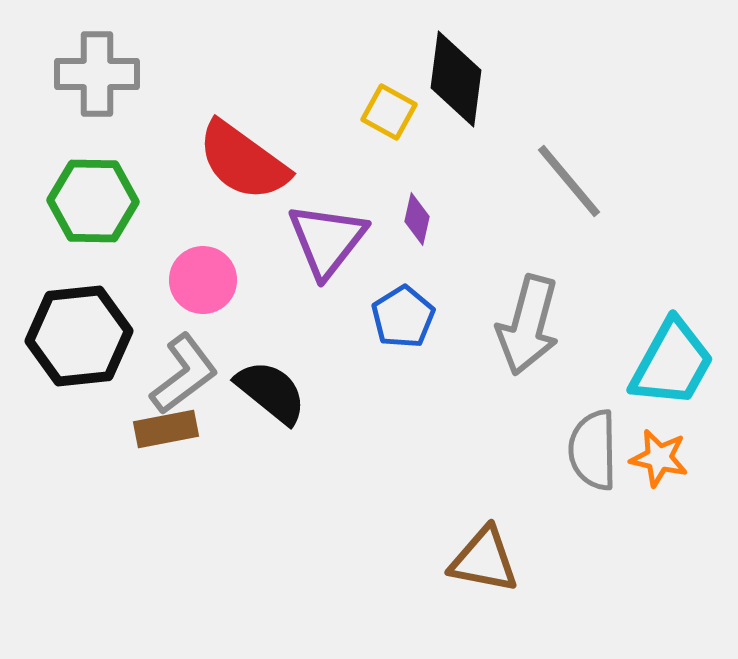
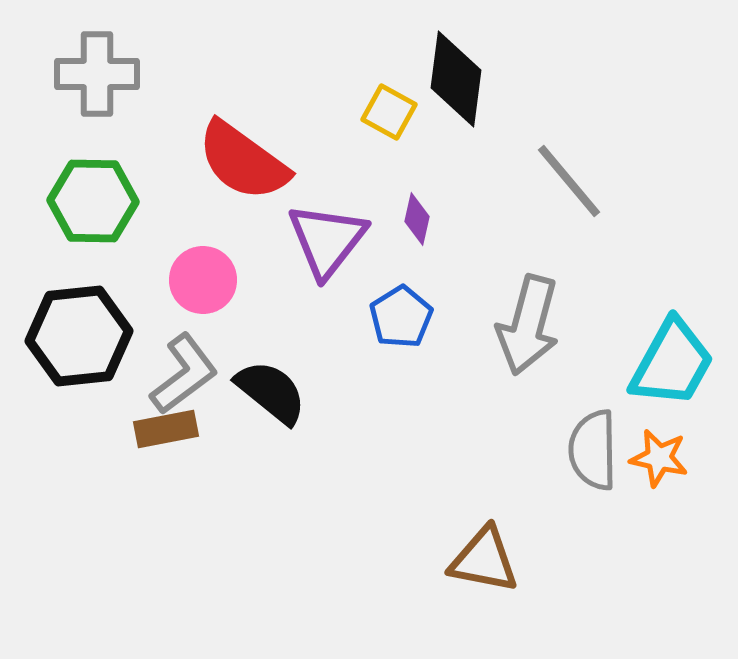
blue pentagon: moved 2 px left
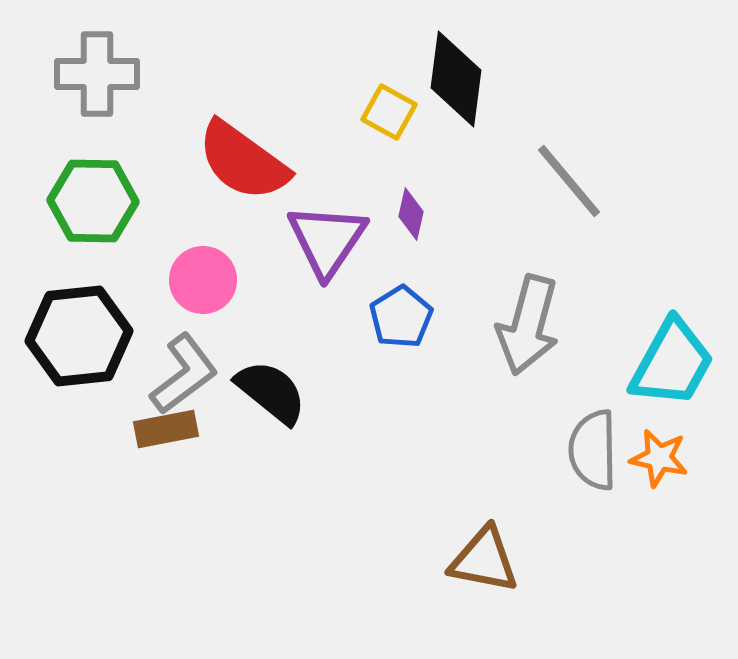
purple diamond: moved 6 px left, 5 px up
purple triangle: rotated 4 degrees counterclockwise
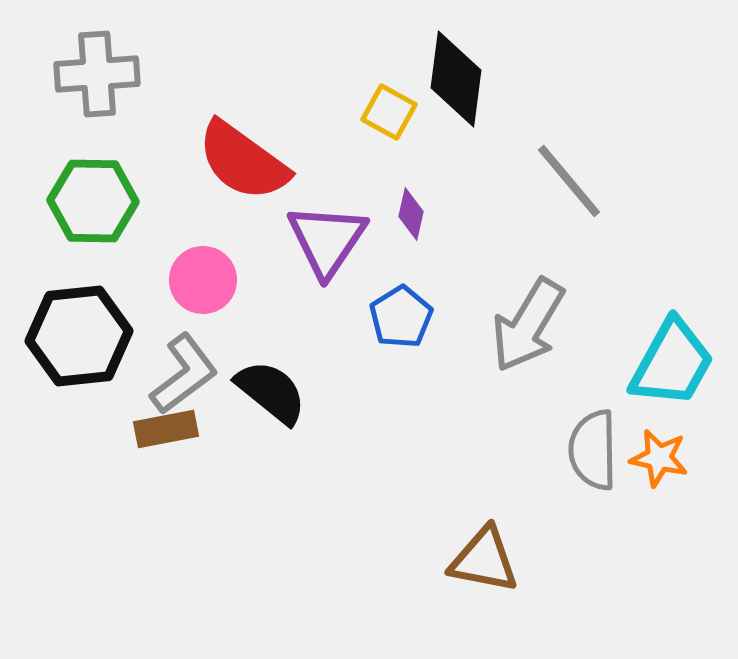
gray cross: rotated 4 degrees counterclockwise
gray arrow: rotated 16 degrees clockwise
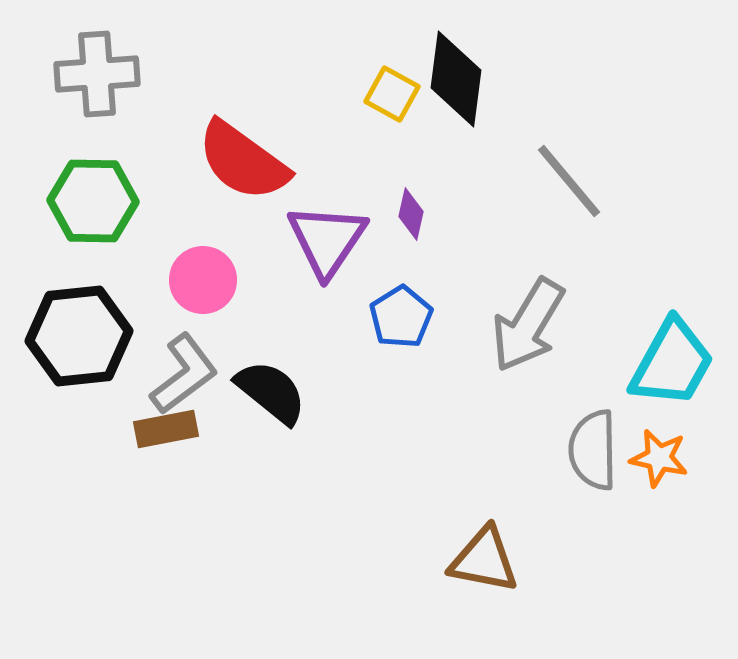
yellow square: moved 3 px right, 18 px up
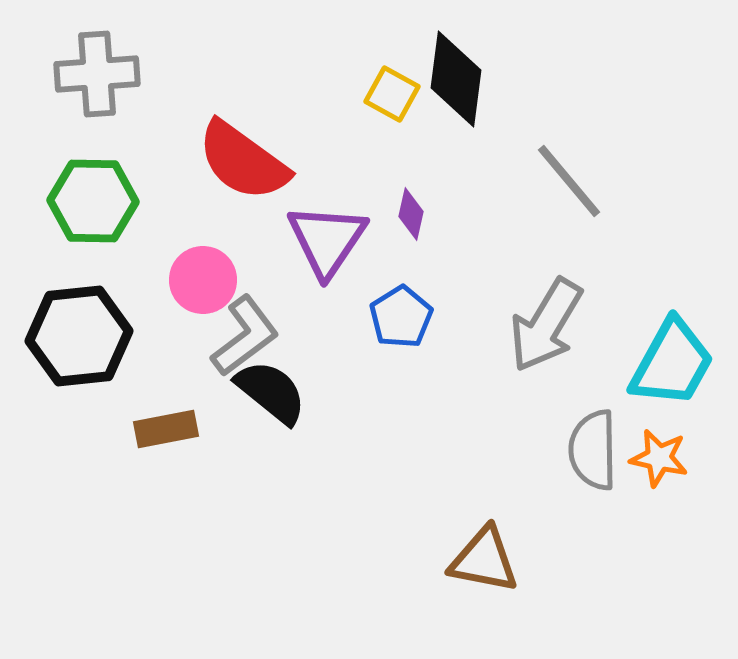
gray arrow: moved 18 px right
gray L-shape: moved 61 px right, 38 px up
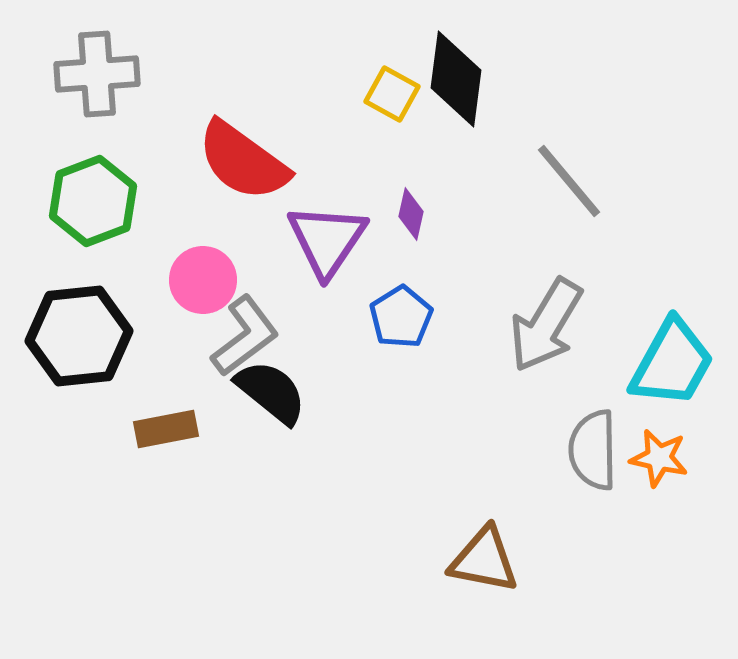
green hexagon: rotated 22 degrees counterclockwise
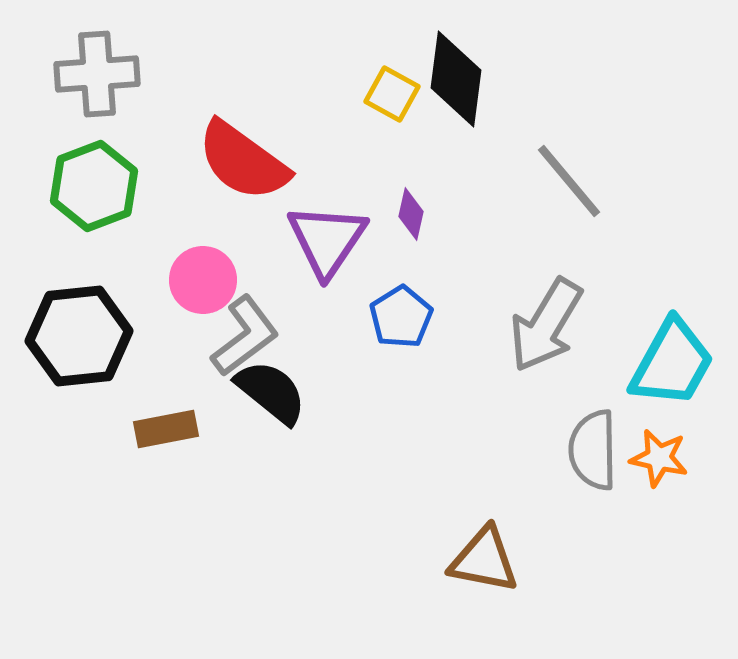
green hexagon: moved 1 px right, 15 px up
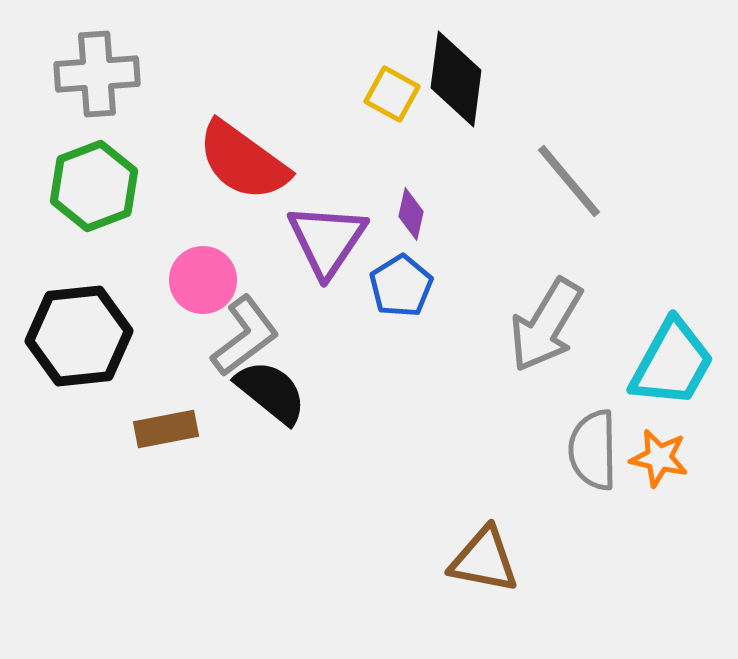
blue pentagon: moved 31 px up
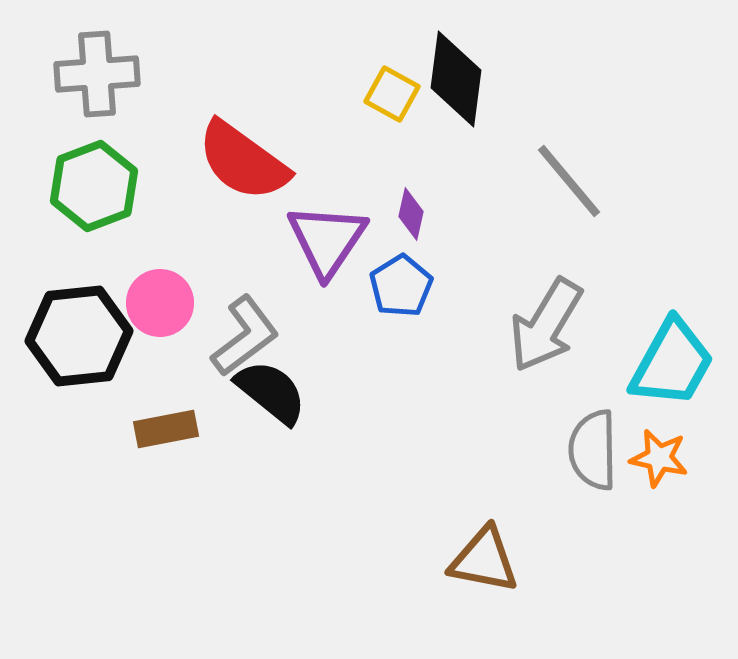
pink circle: moved 43 px left, 23 px down
